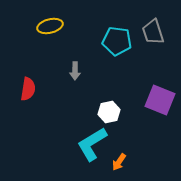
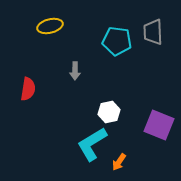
gray trapezoid: rotated 16 degrees clockwise
purple square: moved 1 px left, 25 px down
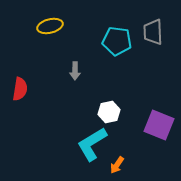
red semicircle: moved 8 px left
orange arrow: moved 2 px left, 3 px down
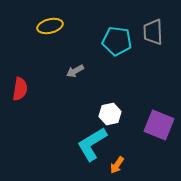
gray arrow: rotated 60 degrees clockwise
white hexagon: moved 1 px right, 2 px down
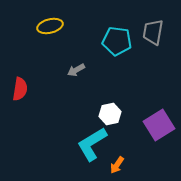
gray trapezoid: rotated 12 degrees clockwise
gray arrow: moved 1 px right, 1 px up
purple square: rotated 36 degrees clockwise
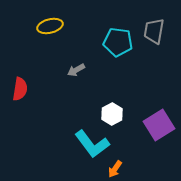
gray trapezoid: moved 1 px right, 1 px up
cyan pentagon: moved 1 px right, 1 px down
white hexagon: moved 2 px right; rotated 15 degrees counterclockwise
cyan L-shape: rotated 96 degrees counterclockwise
orange arrow: moved 2 px left, 4 px down
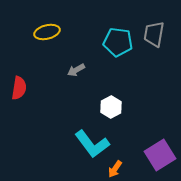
yellow ellipse: moved 3 px left, 6 px down
gray trapezoid: moved 3 px down
red semicircle: moved 1 px left, 1 px up
white hexagon: moved 1 px left, 7 px up
purple square: moved 1 px right, 30 px down
